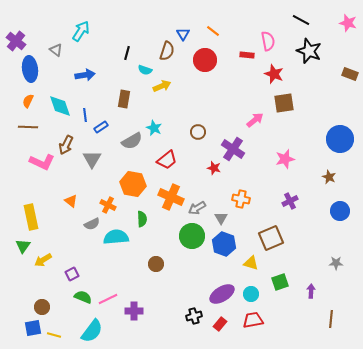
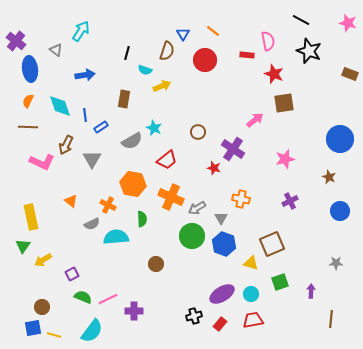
brown square at (271, 238): moved 1 px right, 6 px down
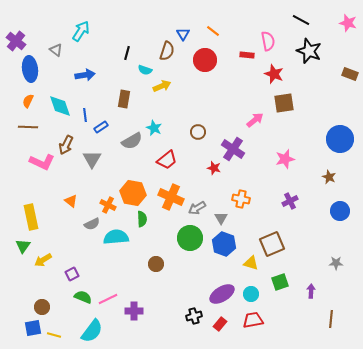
orange hexagon at (133, 184): moved 9 px down
green circle at (192, 236): moved 2 px left, 2 px down
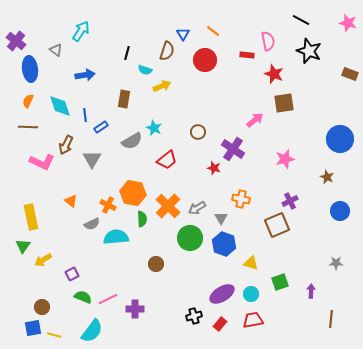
brown star at (329, 177): moved 2 px left
orange cross at (171, 197): moved 3 px left, 9 px down; rotated 20 degrees clockwise
brown square at (272, 244): moved 5 px right, 19 px up
purple cross at (134, 311): moved 1 px right, 2 px up
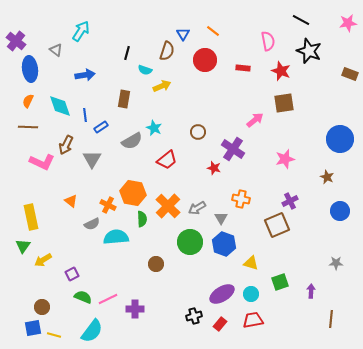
pink star at (348, 23): rotated 24 degrees counterclockwise
red rectangle at (247, 55): moved 4 px left, 13 px down
red star at (274, 74): moved 7 px right, 3 px up
green circle at (190, 238): moved 4 px down
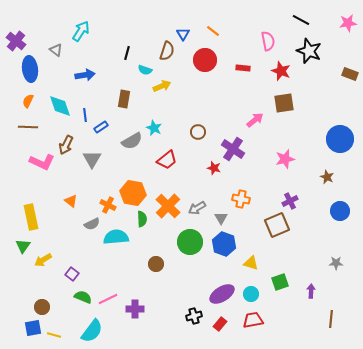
purple square at (72, 274): rotated 24 degrees counterclockwise
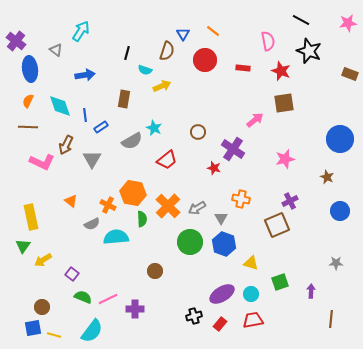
brown circle at (156, 264): moved 1 px left, 7 px down
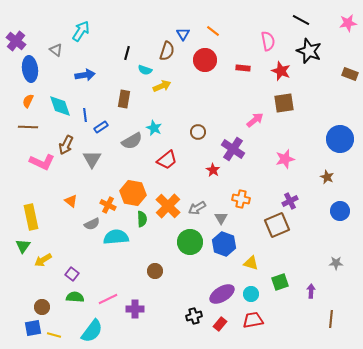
red star at (214, 168): moved 1 px left, 2 px down; rotated 16 degrees clockwise
green semicircle at (83, 297): moved 8 px left; rotated 18 degrees counterclockwise
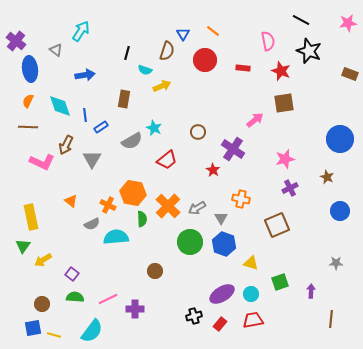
purple cross at (290, 201): moved 13 px up
brown circle at (42, 307): moved 3 px up
